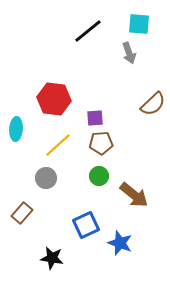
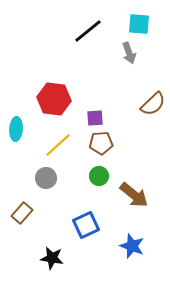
blue star: moved 12 px right, 3 px down
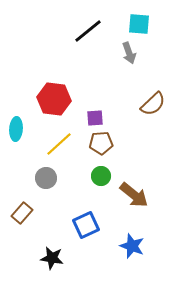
yellow line: moved 1 px right, 1 px up
green circle: moved 2 px right
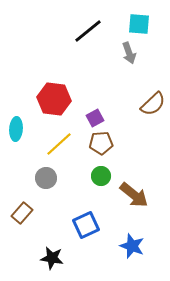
purple square: rotated 24 degrees counterclockwise
